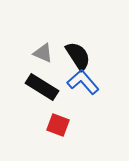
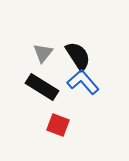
gray triangle: rotated 45 degrees clockwise
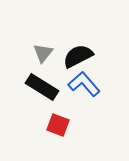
black semicircle: rotated 84 degrees counterclockwise
blue L-shape: moved 1 px right, 2 px down
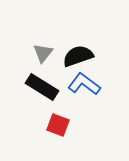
black semicircle: rotated 8 degrees clockwise
blue L-shape: rotated 12 degrees counterclockwise
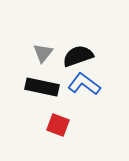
black rectangle: rotated 20 degrees counterclockwise
